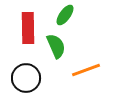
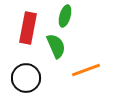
green ellipse: moved 1 px down; rotated 20 degrees counterclockwise
red rectangle: rotated 12 degrees clockwise
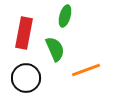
red rectangle: moved 4 px left, 5 px down
green semicircle: moved 1 px left, 3 px down
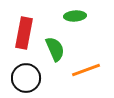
green ellipse: moved 10 px right; rotated 70 degrees clockwise
